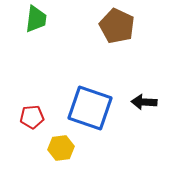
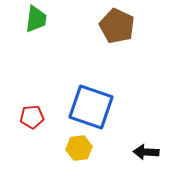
black arrow: moved 2 px right, 50 px down
blue square: moved 1 px right, 1 px up
yellow hexagon: moved 18 px right
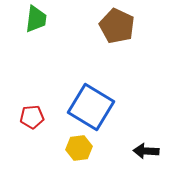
blue square: rotated 12 degrees clockwise
black arrow: moved 1 px up
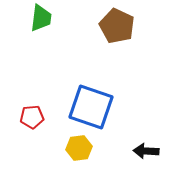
green trapezoid: moved 5 px right, 1 px up
blue square: rotated 12 degrees counterclockwise
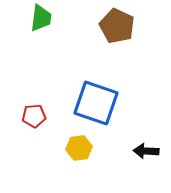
blue square: moved 5 px right, 4 px up
red pentagon: moved 2 px right, 1 px up
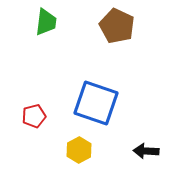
green trapezoid: moved 5 px right, 4 px down
red pentagon: rotated 10 degrees counterclockwise
yellow hexagon: moved 2 px down; rotated 20 degrees counterclockwise
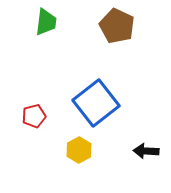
blue square: rotated 33 degrees clockwise
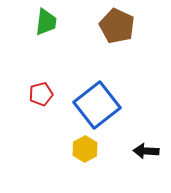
blue square: moved 1 px right, 2 px down
red pentagon: moved 7 px right, 22 px up
yellow hexagon: moved 6 px right, 1 px up
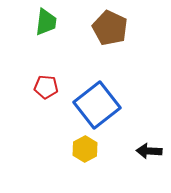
brown pentagon: moved 7 px left, 2 px down
red pentagon: moved 5 px right, 7 px up; rotated 20 degrees clockwise
black arrow: moved 3 px right
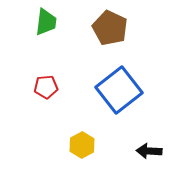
red pentagon: rotated 10 degrees counterclockwise
blue square: moved 22 px right, 15 px up
yellow hexagon: moved 3 px left, 4 px up
